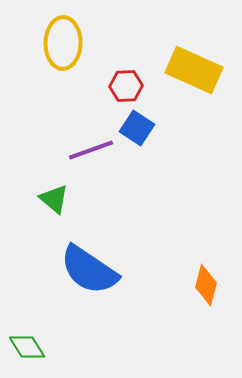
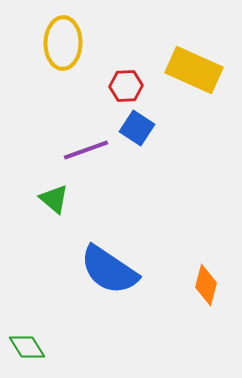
purple line: moved 5 px left
blue semicircle: moved 20 px right
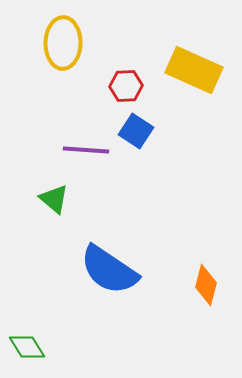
blue square: moved 1 px left, 3 px down
purple line: rotated 24 degrees clockwise
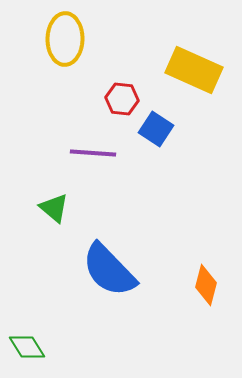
yellow ellipse: moved 2 px right, 4 px up
red hexagon: moved 4 px left, 13 px down; rotated 8 degrees clockwise
blue square: moved 20 px right, 2 px up
purple line: moved 7 px right, 3 px down
green triangle: moved 9 px down
blue semicircle: rotated 12 degrees clockwise
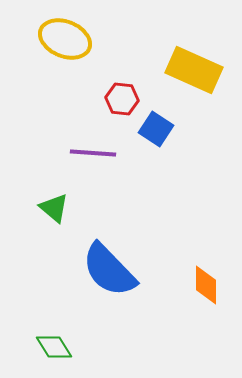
yellow ellipse: rotated 69 degrees counterclockwise
orange diamond: rotated 15 degrees counterclockwise
green diamond: moved 27 px right
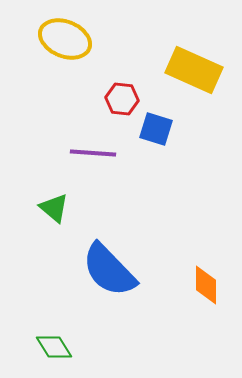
blue square: rotated 16 degrees counterclockwise
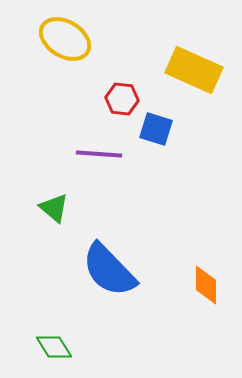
yellow ellipse: rotated 9 degrees clockwise
purple line: moved 6 px right, 1 px down
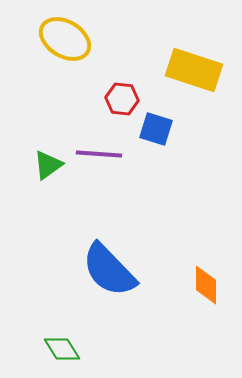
yellow rectangle: rotated 6 degrees counterclockwise
green triangle: moved 6 px left, 43 px up; rotated 44 degrees clockwise
green diamond: moved 8 px right, 2 px down
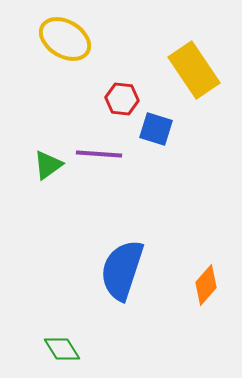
yellow rectangle: rotated 38 degrees clockwise
blue semicircle: moved 13 px right; rotated 62 degrees clockwise
orange diamond: rotated 42 degrees clockwise
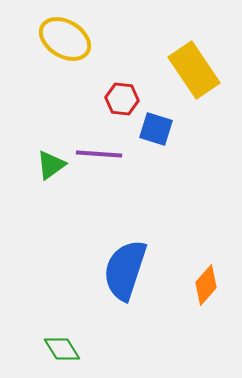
green triangle: moved 3 px right
blue semicircle: moved 3 px right
